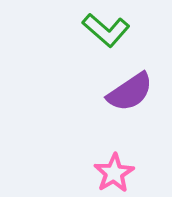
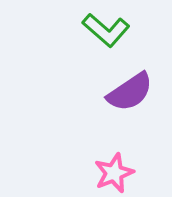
pink star: rotated 9 degrees clockwise
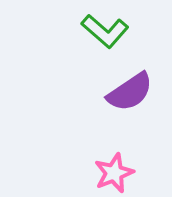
green L-shape: moved 1 px left, 1 px down
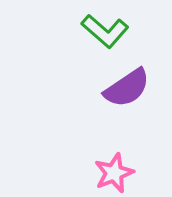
purple semicircle: moved 3 px left, 4 px up
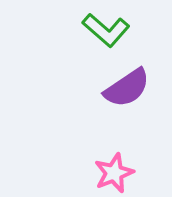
green L-shape: moved 1 px right, 1 px up
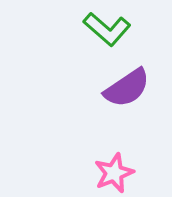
green L-shape: moved 1 px right, 1 px up
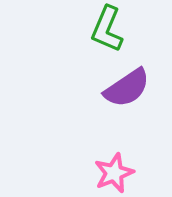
green L-shape: rotated 72 degrees clockwise
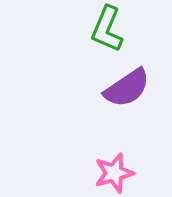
pink star: rotated 6 degrees clockwise
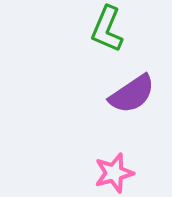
purple semicircle: moved 5 px right, 6 px down
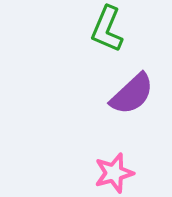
purple semicircle: rotated 9 degrees counterclockwise
